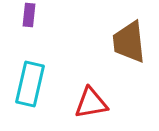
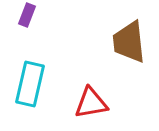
purple rectangle: moved 2 px left; rotated 15 degrees clockwise
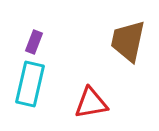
purple rectangle: moved 7 px right, 27 px down
brown trapezoid: moved 1 px left, 1 px up; rotated 18 degrees clockwise
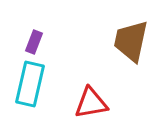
brown trapezoid: moved 3 px right
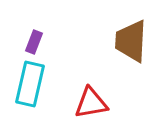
brown trapezoid: rotated 9 degrees counterclockwise
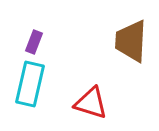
red triangle: rotated 27 degrees clockwise
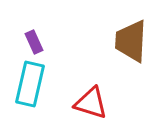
purple rectangle: rotated 45 degrees counterclockwise
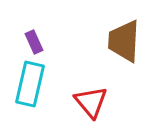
brown trapezoid: moved 7 px left
red triangle: moved 1 px up; rotated 33 degrees clockwise
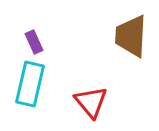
brown trapezoid: moved 7 px right, 5 px up
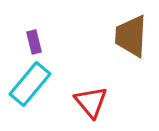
purple rectangle: rotated 10 degrees clockwise
cyan rectangle: rotated 27 degrees clockwise
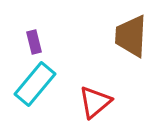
cyan rectangle: moved 5 px right
red triangle: moved 4 px right; rotated 30 degrees clockwise
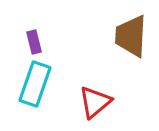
cyan rectangle: rotated 21 degrees counterclockwise
